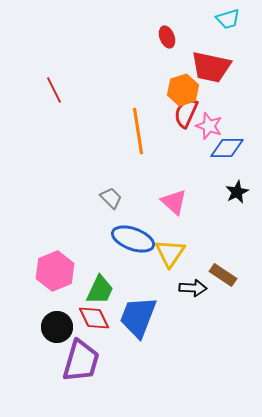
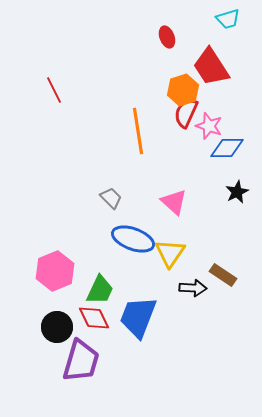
red trapezoid: rotated 45 degrees clockwise
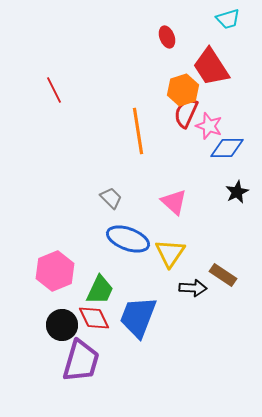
blue ellipse: moved 5 px left
black circle: moved 5 px right, 2 px up
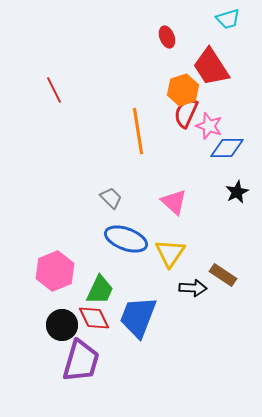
blue ellipse: moved 2 px left
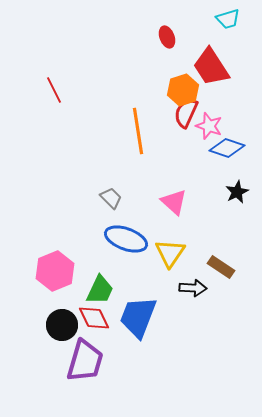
blue diamond: rotated 20 degrees clockwise
brown rectangle: moved 2 px left, 8 px up
purple trapezoid: moved 4 px right
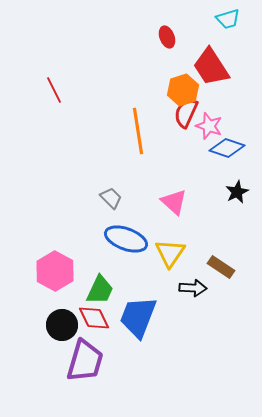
pink hexagon: rotated 9 degrees counterclockwise
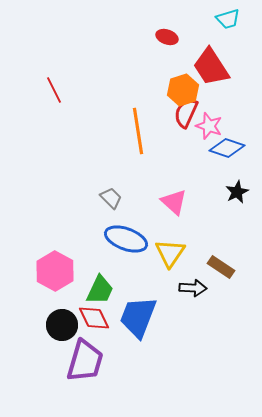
red ellipse: rotated 50 degrees counterclockwise
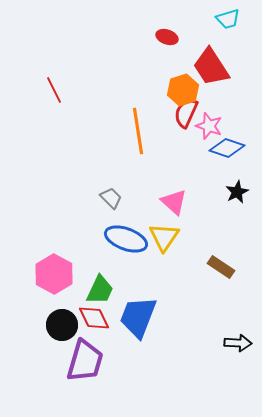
yellow triangle: moved 6 px left, 16 px up
pink hexagon: moved 1 px left, 3 px down
black arrow: moved 45 px right, 55 px down
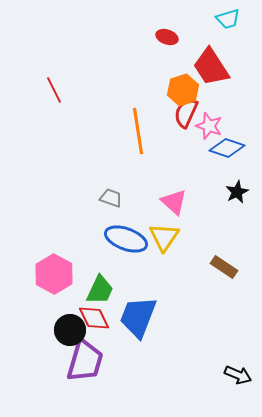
gray trapezoid: rotated 25 degrees counterclockwise
brown rectangle: moved 3 px right
black circle: moved 8 px right, 5 px down
black arrow: moved 32 px down; rotated 20 degrees clockwise
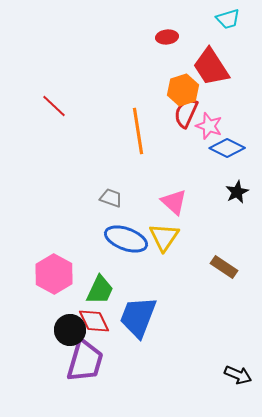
red ellipse: rotated 25 degrees counterclockwise
red line: moved 16 px down; rotated 20 degrees counterclockwise
blue diamond: rotated 8 degrees clockwise
red diamond: moved 3 px down
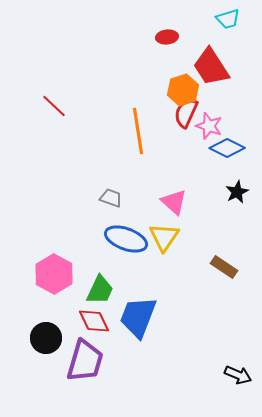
black circle: moved 24 px left, 8 px down
